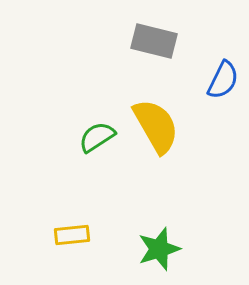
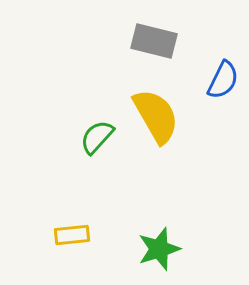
yellow semicircle: moved 10 px up
green semicircle: rotated 15 degrees counterclockwise
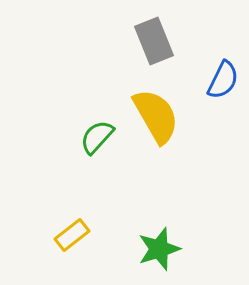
gray rectangle: rotated 54 degrees clockwise
yellow rectangle: rotated 32 degrees counterclockwise
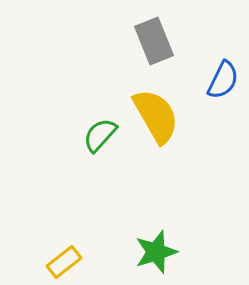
green semicircle: moved 3 px right, 2 px up
yellow rectangle: moved 8 px left, 27 px down
green star: moved 3 px left, 3 px down
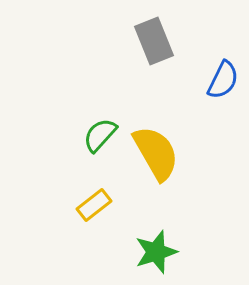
yellow semicircle: moved 37 px down
yellow rectangle: moved 30 px right, 57 px up
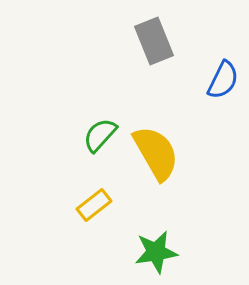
green star: rotated 9 degrees clockwise
